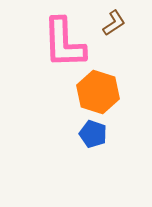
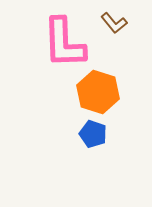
brown L-shape: rotated 84 degrees clockwise
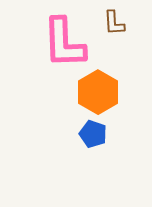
brown L-shape: rotated 36 degrees clockwise
orange hexagon: rotated 12 degrees clockwise
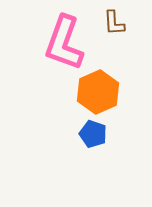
pink L-shape: rotated 22 degrees clockwise
orange hexagon: rotated 6 degrees clockwise
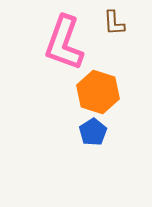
orange hexagon: rotated 18 degrees counterclockwise
blue pentagon: moved 2 px up; rotated 20 degrees clockwise
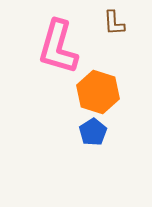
pink L-shape: moved 6 px left, 4 px down; rotated 4 degrees counterclockwise
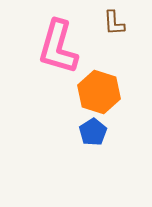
orange hexagon: moved 1 px right
